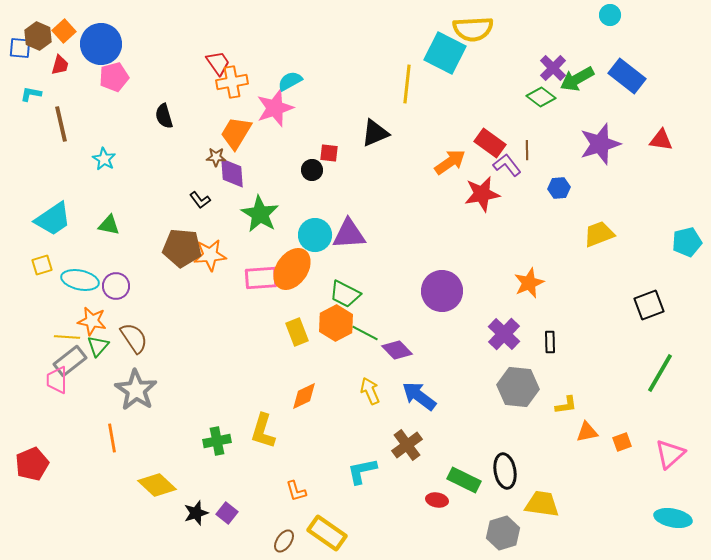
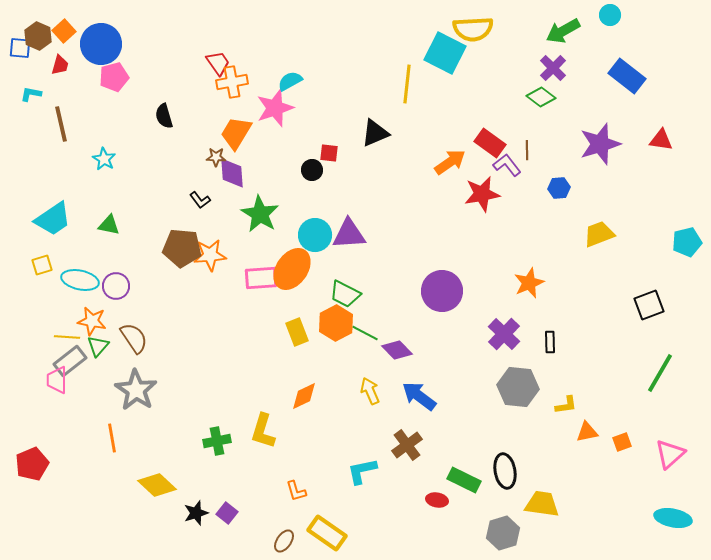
green arrow at (577, 79): moved 14 px left, 48 px up
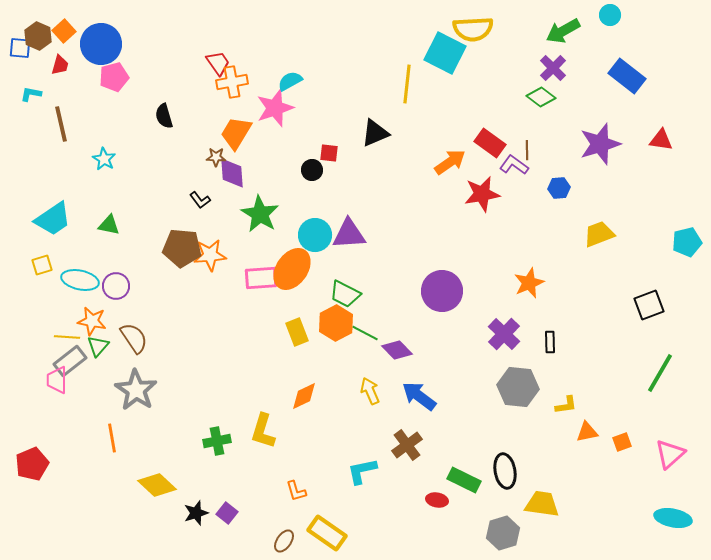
purple L-shape at (507, 165): moved 7 px right; rotated 16 degrees counterclockwise
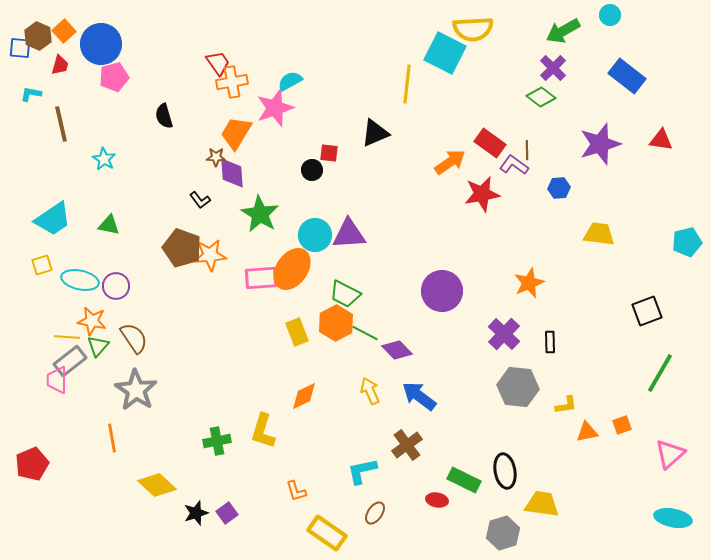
yellow trapezoid at (599, 234): rotated 28 degrees clockwise
brown pentagon at (182, 248): rotated 15 degrees clockwise
black square at (649, 305): moved 2 px left, 6 px down
orange square at (622, 442): moved 17 px up
purple square at (227, 513): rotated 15 degrees clockwise
brown ellipse at (284, 541): moved 91 px right, 28 px up
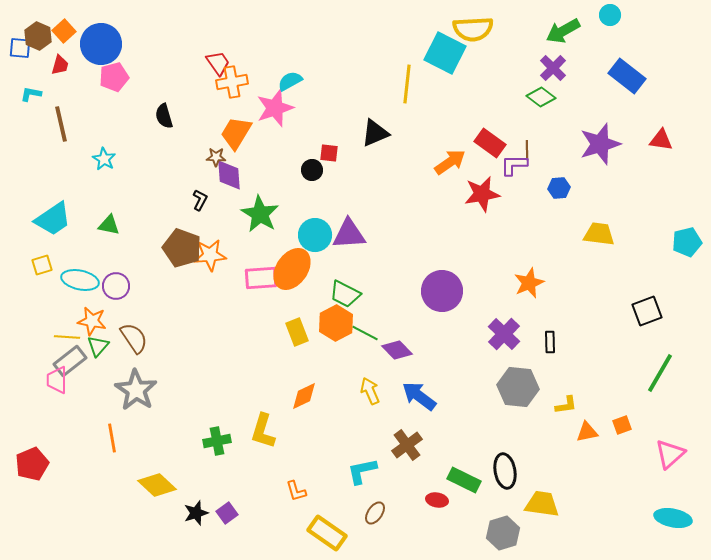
purple L-shape at (514, 165): rotated 36 degrees counterclockwise
purple diamond at (232, 173): moved 3 px left, 2 px down
black L-shape at (200, 200): rotated 115 degrees counterclockwise
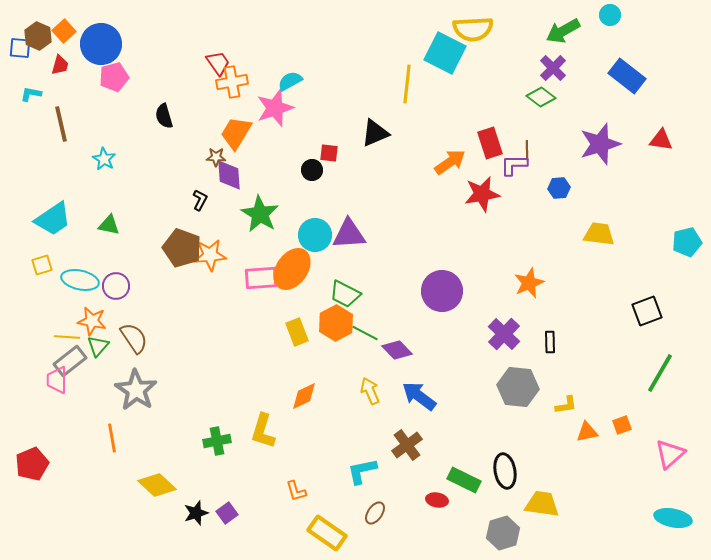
red rectangle at (490, 143): rotated 36 degrees clockwise
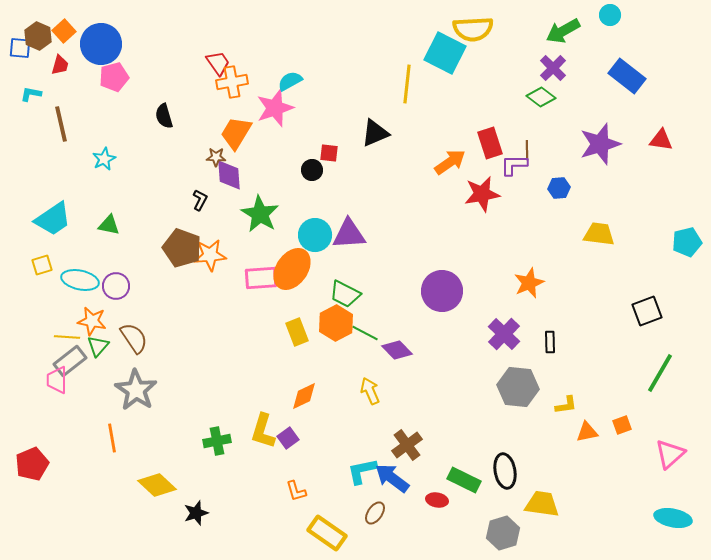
cyan star at (104, 159): rotated 15 degrees clockwise
blue arrow at (419, 396): moved 27 px left, 82 px down
purple square at (227, 513): moved 61 px right, 75 px up
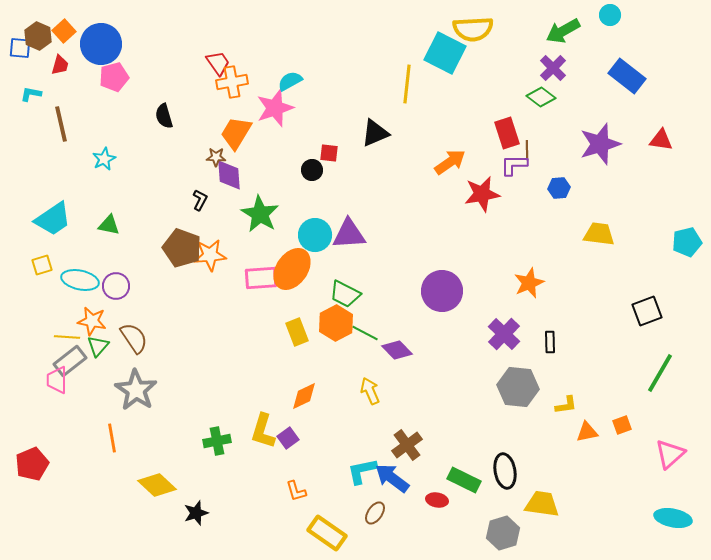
red rectangle at (490, 143): moved 17 px right, 10 px up
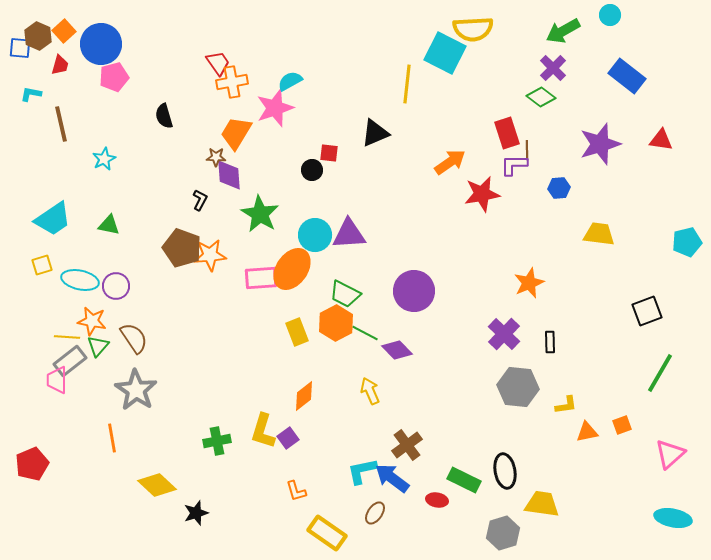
purple circle at (442, 291): moved 28 px left
orange diamond at (304, 396): rotated 12 degrees counterclockwise
